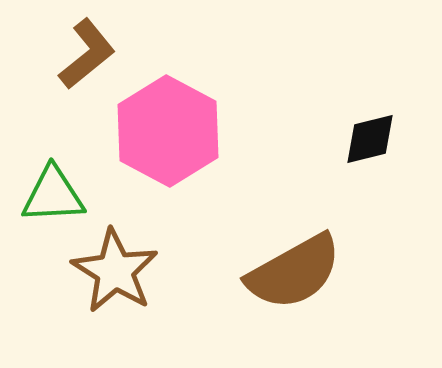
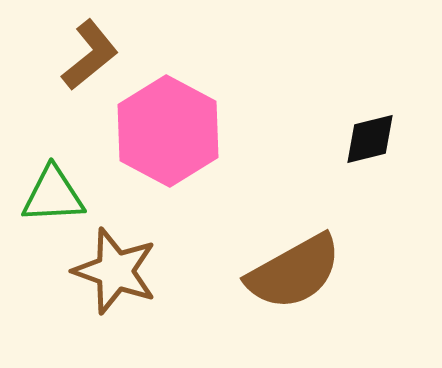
brown L-shape: moved 3 px right, 1 px down
brown star: rotated 12 degrees counterclockwise
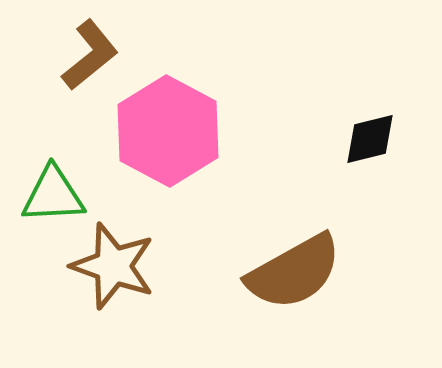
brown star: moved 2 px left, 5 px up
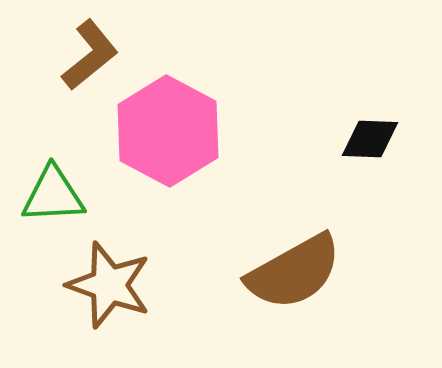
black diamond: rotated 16 degrees clockwise
brown star: moved 4 px left, 19 px down
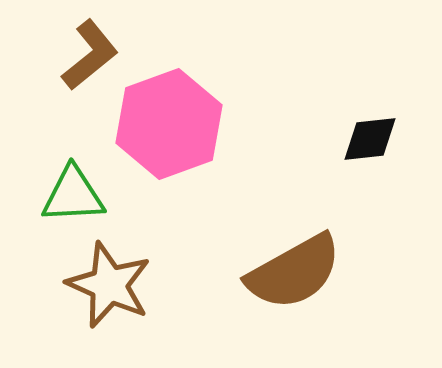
pink hexagon: moved 1 px right, 7 px up; rotated 12 degrees clockwise
black diamond: rotated 8 degrees counterclockwise
green triangle: moved 20 px right
brown star: rotated 4 degrees clockwise
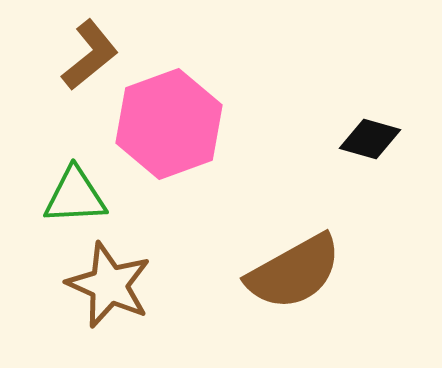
black diamond: rotated 22 degrees clockwise
green triangle: moved 2 px right, 1 px down
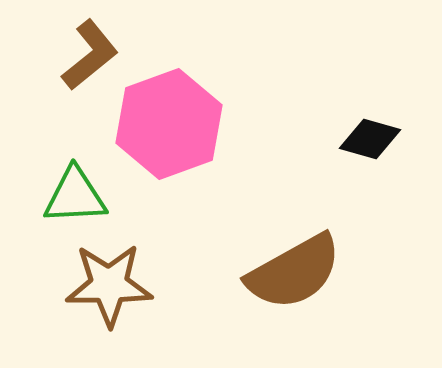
brown star: rotated 24 degrees counterclockwise
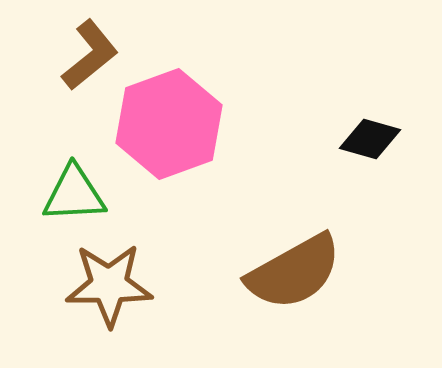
green triangle: moved 1 px left, 2 px up
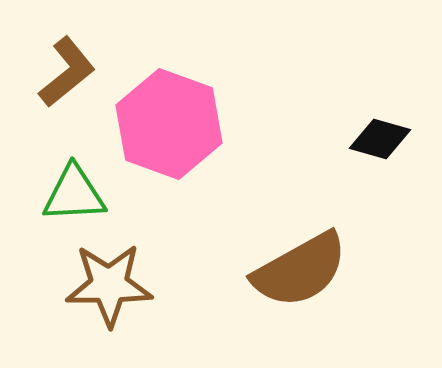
brown L-shape: moved 23 px left, 17 px down
pink hexagon: rotated 20 degrees counterclockwise
black diamond: moved 10 px right
brown semicircle: moved 6 px right, 2 px up
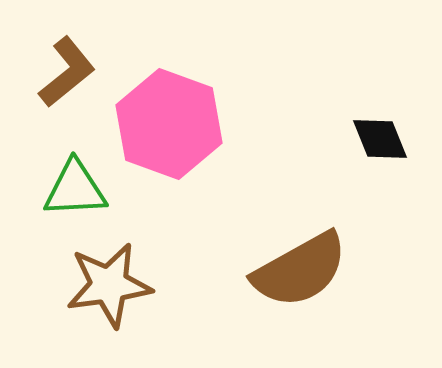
black diamond: rotated 52 degrees clockwise
green triangle: moved 1 px right, 5 px up
brown star: rotated 8 degrees counterclockwise
